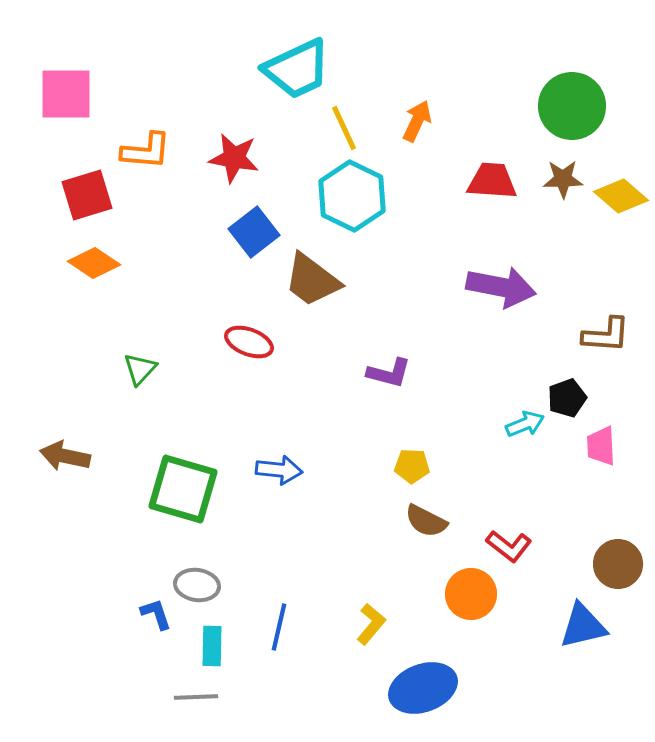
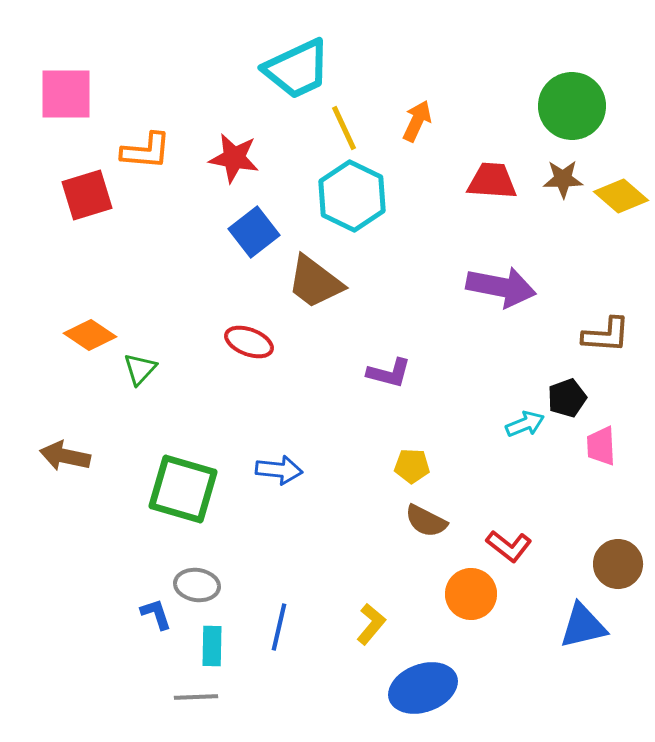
orange diamond: moved 4 px left, 72 px down
brown trapezoid: moved 3 px right, 2 px down
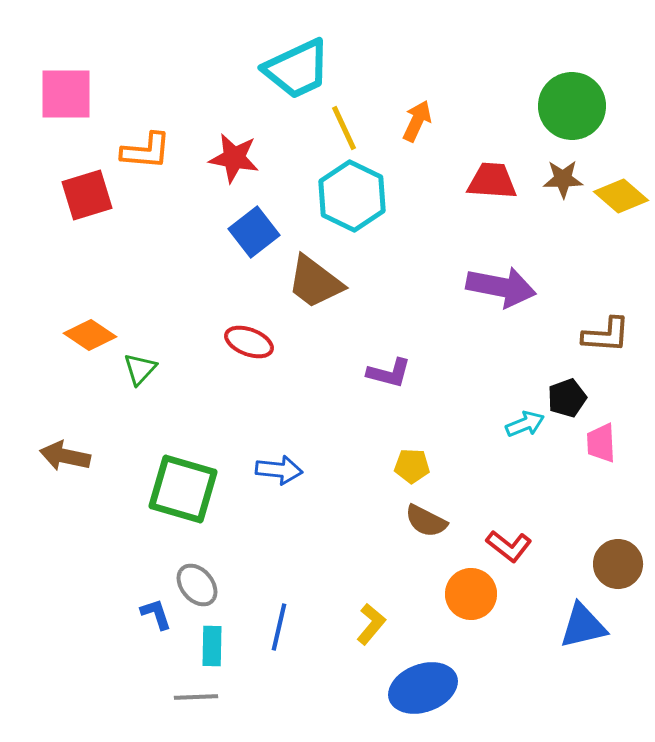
pink trapezoid: moved 3 px up
gray ellipse: rotated 42 degrees clockwise
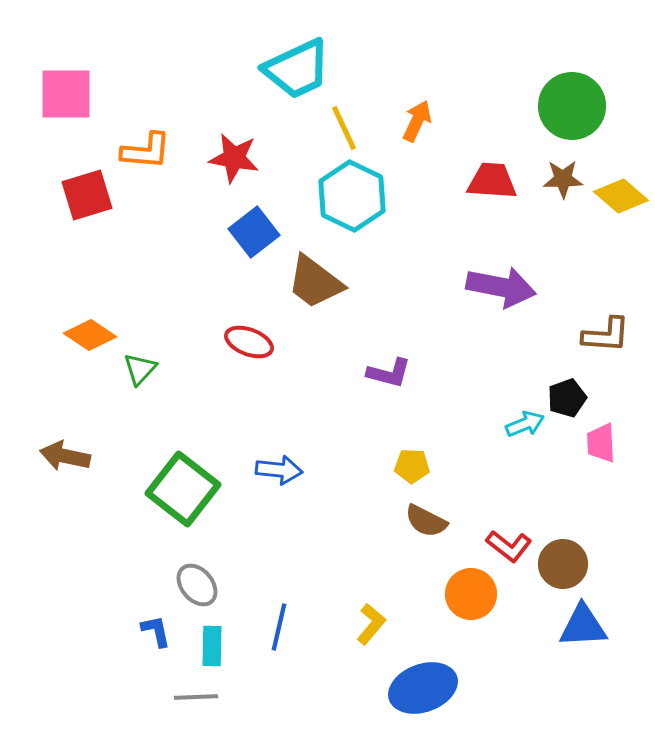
green square: rotated 22 degrees clockwise
brown circle: moved 55 px left
blue L-shape: moved 17 px down; rotated 6 degrees clockwise
blue triangle: rotated 10 degrees clockwise
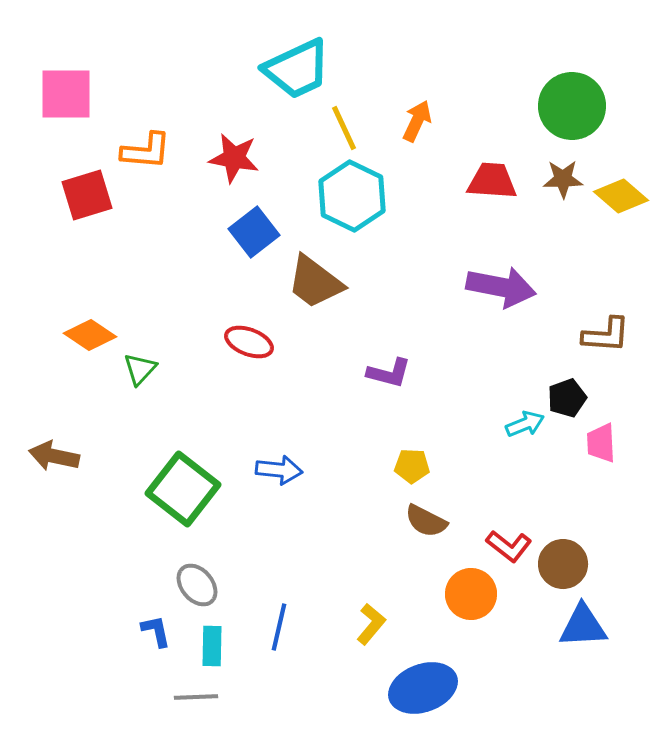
brown arrow: moved 11 px left
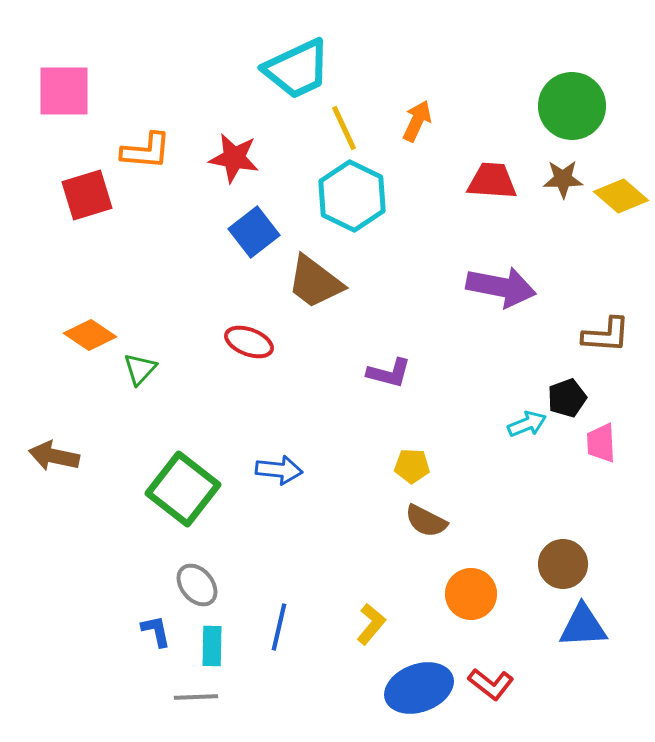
pink square: moved 2 px left, 3 px up
cyan arrow: moved 2 px right
red L-shape: moved 18 px left, 138 px down
blue ellipse: moved 4 px left
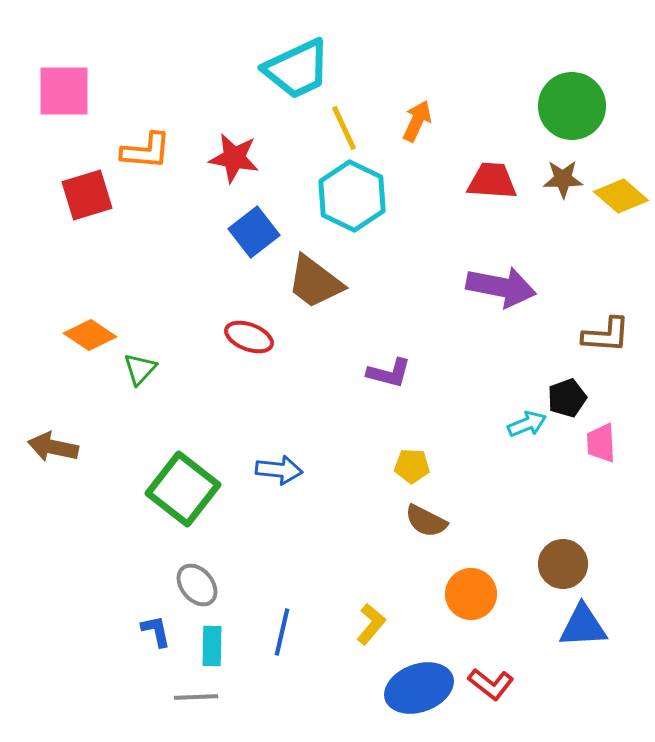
red ellipse: moved 5 px up
brown arrow: moved 1 px left, 9 px up
blue line: moved 3 px right, 5 px down
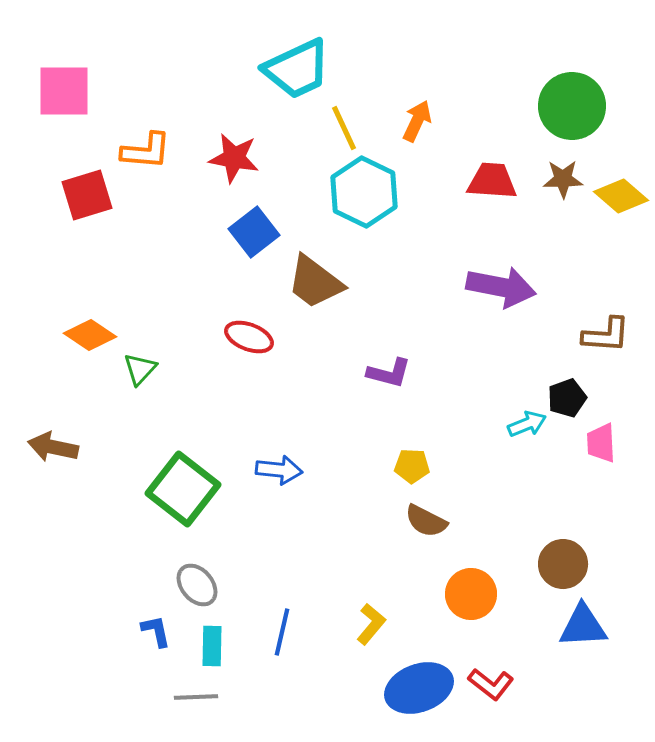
cyan hexagon: moved 12 px right, 4 px up
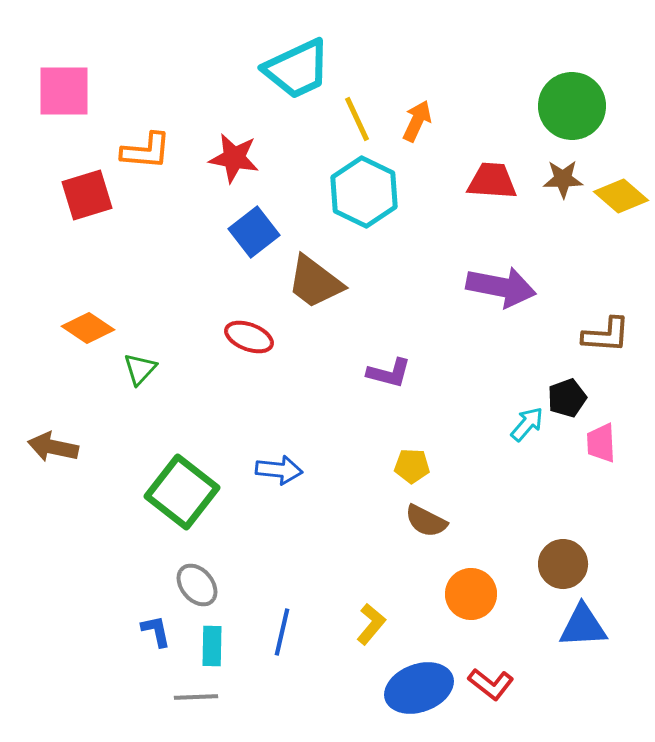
yellow line: moved 13 px right, 9 px up
orange diamond: moved 2 px left, 7 px up
cyan arrow: rotated 27 degrees counterclockwise
green square: moved 1 px left, 3 px down
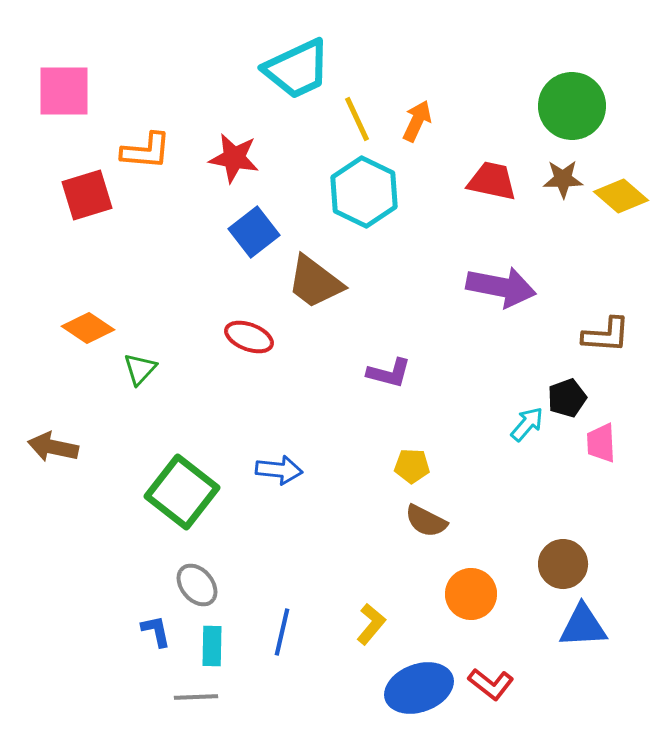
red trapezoid: rotated 8 degrees clockwise
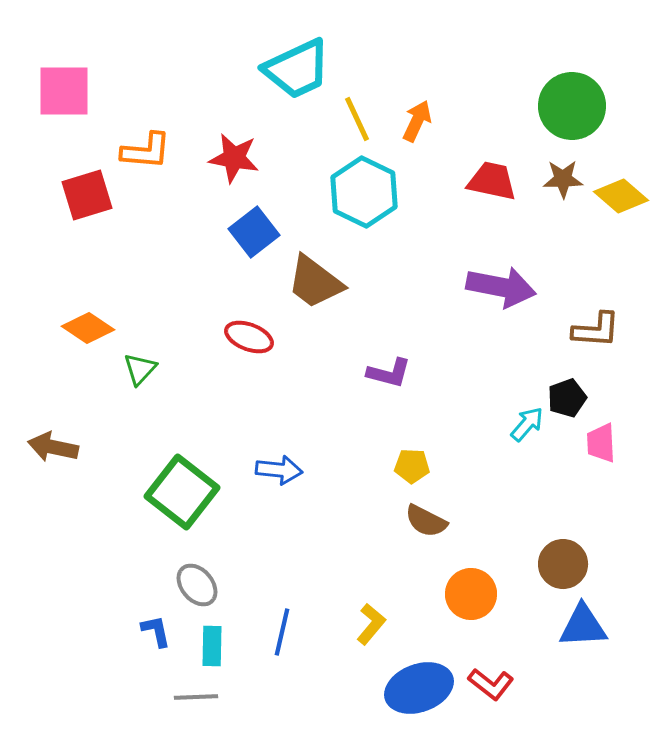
brown L-shape: moved 10 px left, 5 px up
